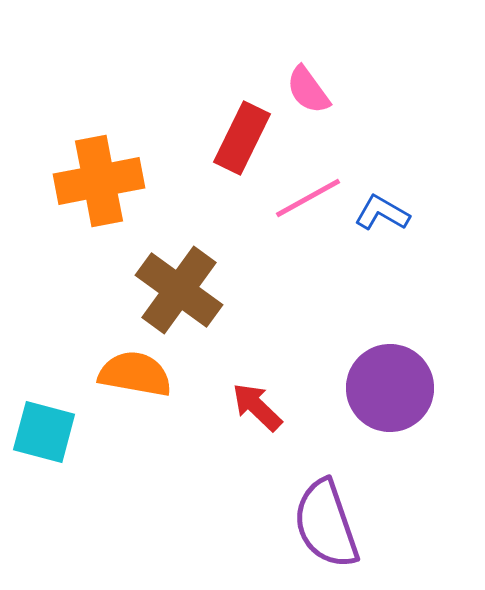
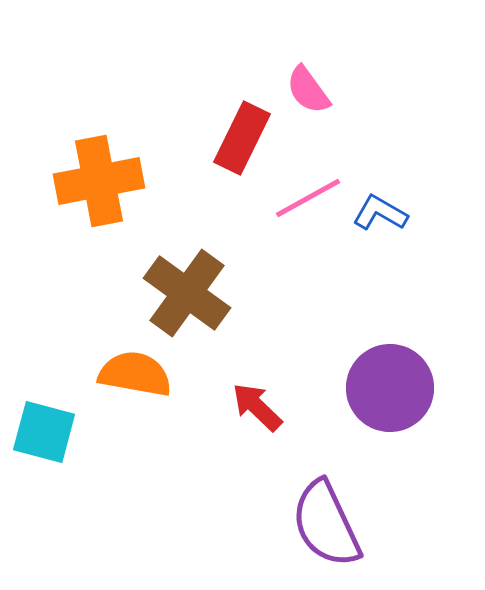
blue L-shape: moved 2 px left
brown cross: moved 8 px right, 3 px down
purple semicircle: rotated 6 degrees counterclockwise
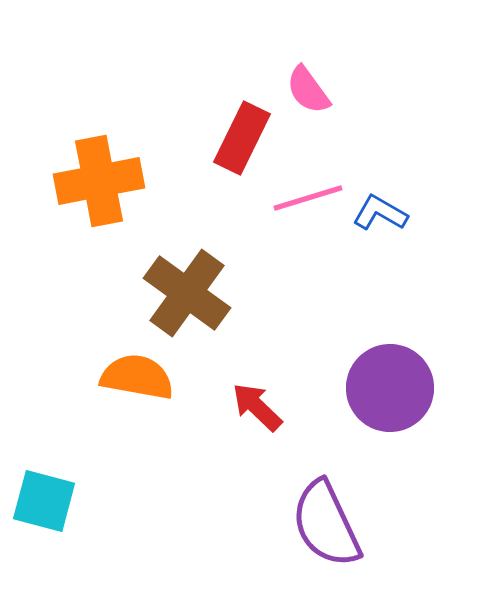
pink line: rotated 12 degrees clockwise
orange semicircle: moved 2 px right, 3 px down
cyan square: moved 69 px down
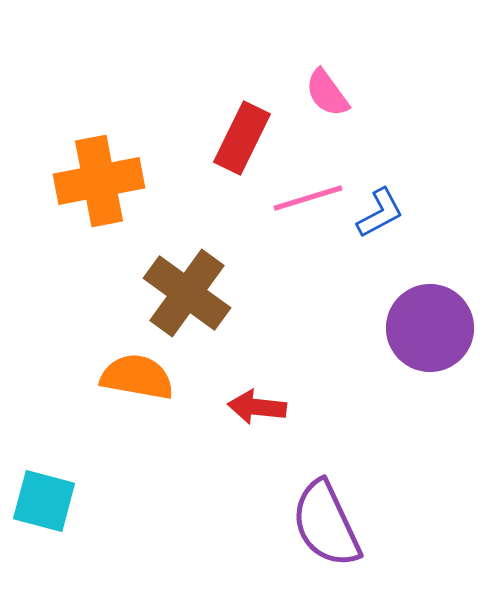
pink semicircle: moved 19 px right, 3 px down
blue L-shape: rotated 122 degrees clockwise
purple circle: moved 40 px right, 60 px up
red arrow: rotated 38 degrees counterclockwise
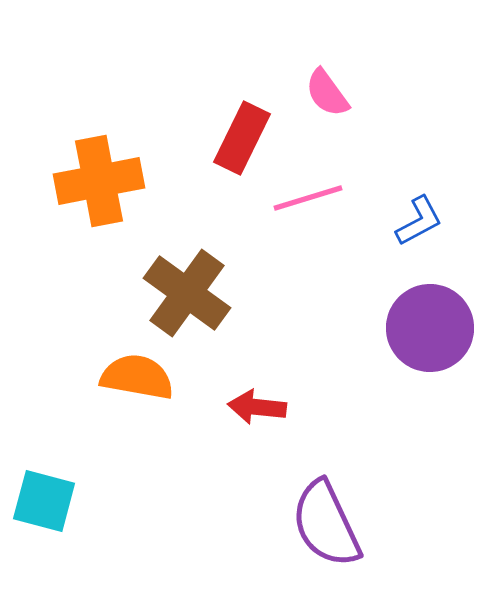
blue L-shape: moved 39 px right, 8 px down
